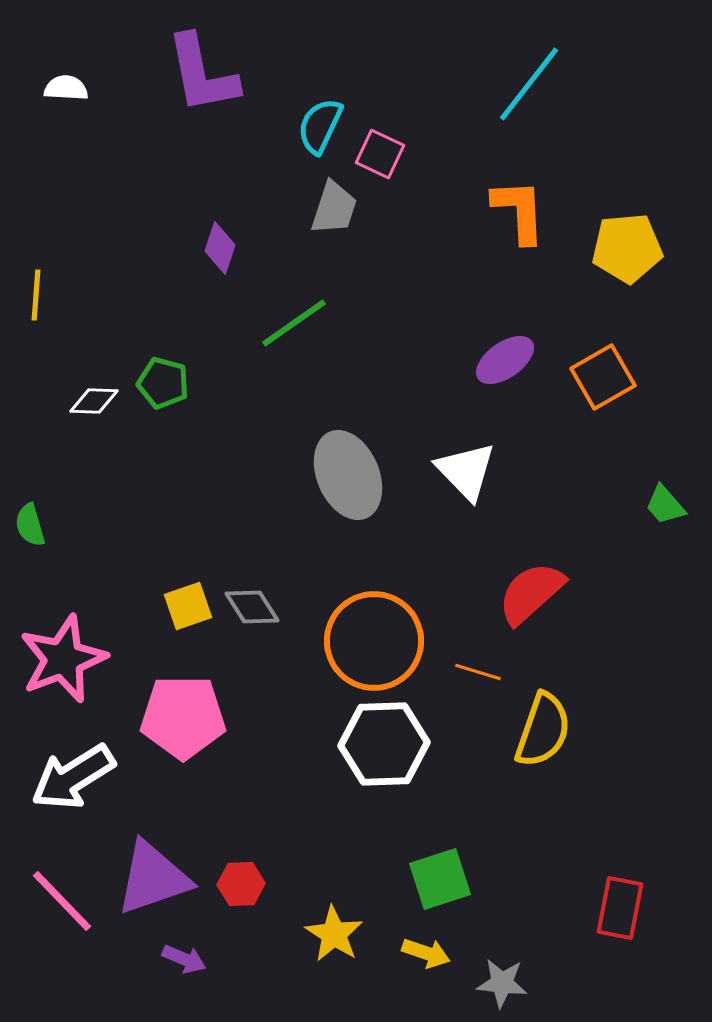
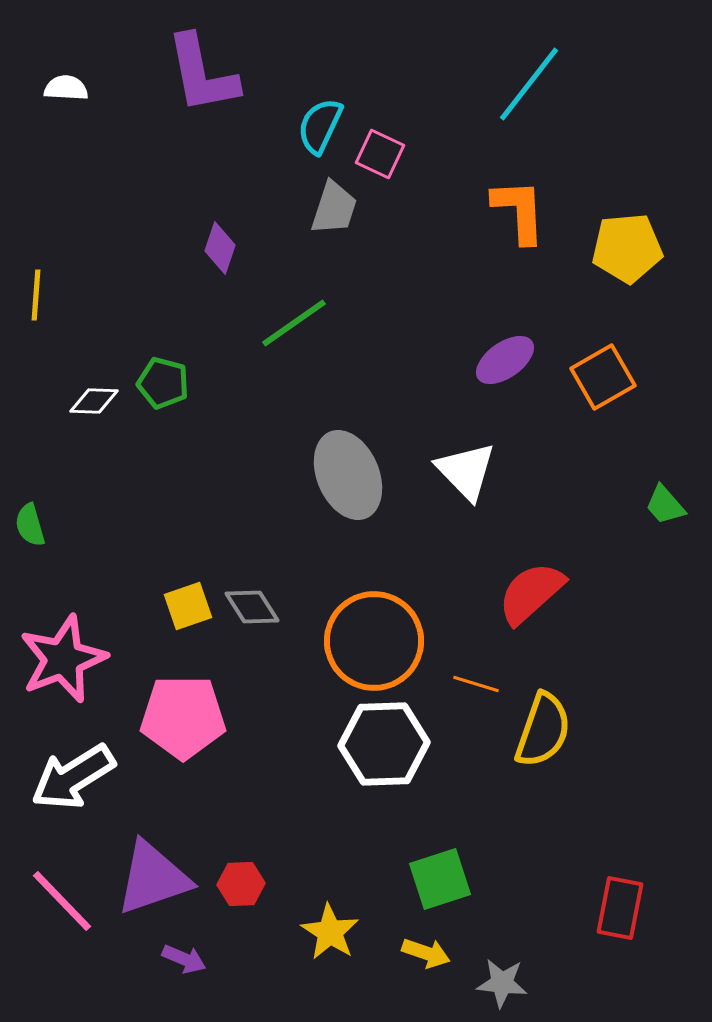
orange line: moved 2 px left, 12 px down
yellow star: moved 4 px left, 2 px up
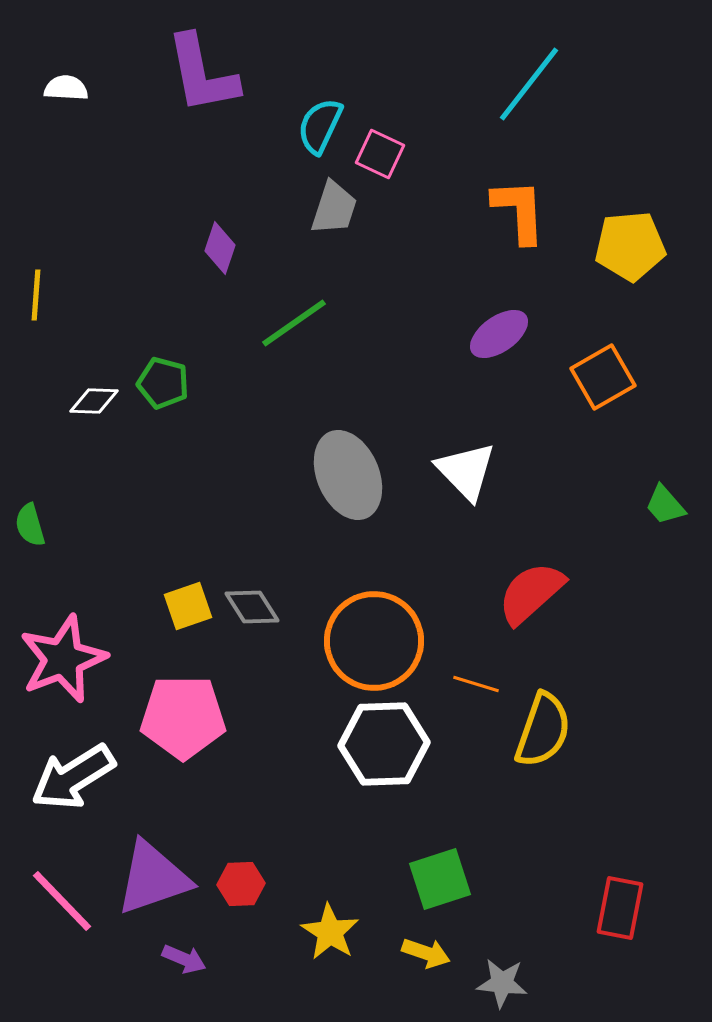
yellow pentagon: moved 3 px right, 2 px up
purple ellipse: moved 6 px left, 26 px up
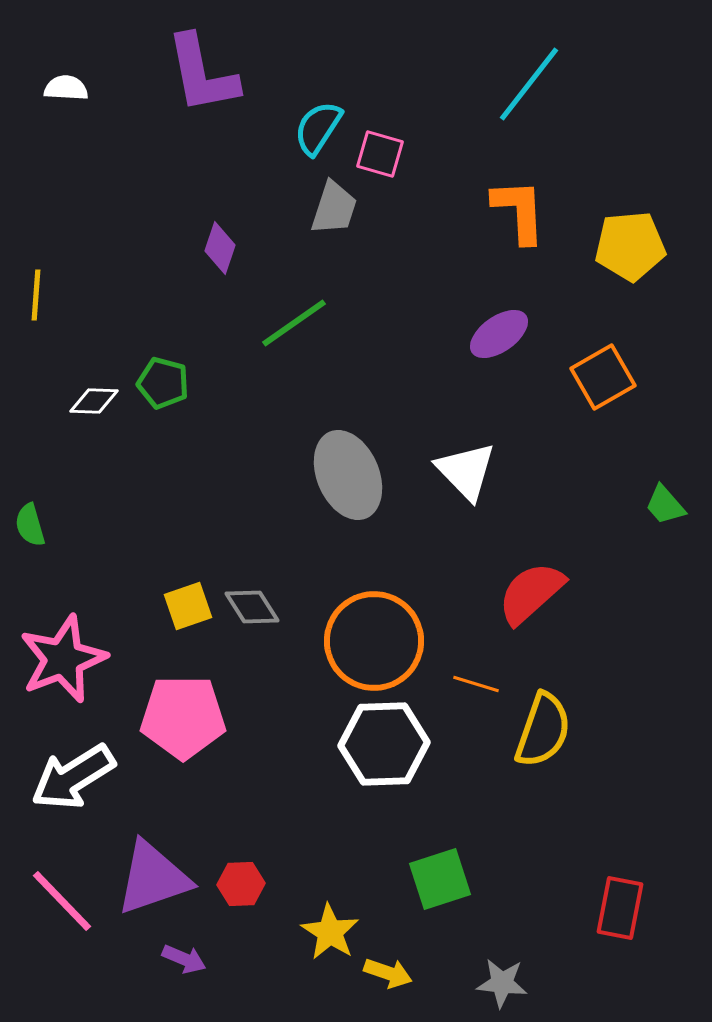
cyan semicircle: moved 2 px left, 2 px down; rotated 8 degrees clockwise
pink square: rotated 9 degrees counterclockwise
yellow arrow: moved 38 px left, 20 px down
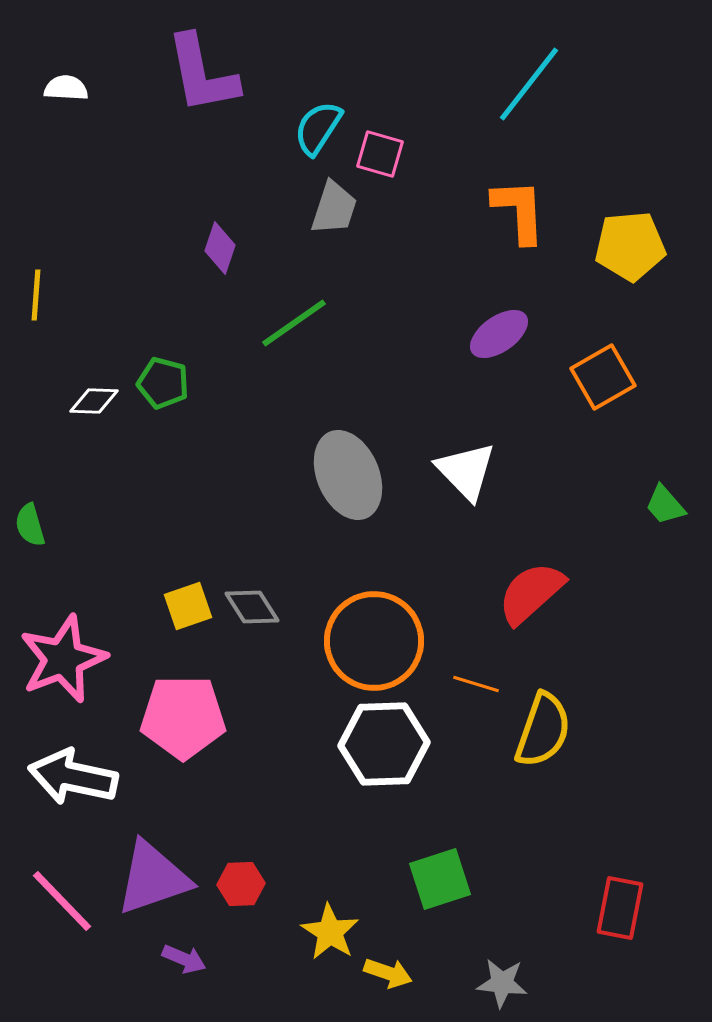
white arrow: rotated 44 degrees clockwise
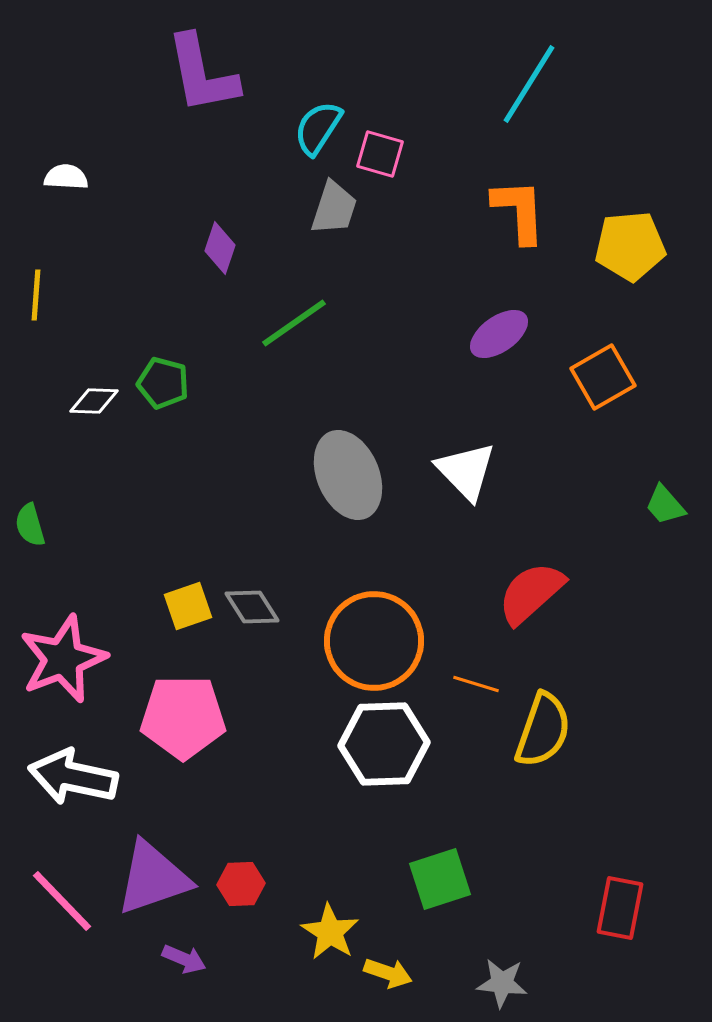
cyan line: rotated 6 degrees counterclockwise
white semicircle: moved 89 px down
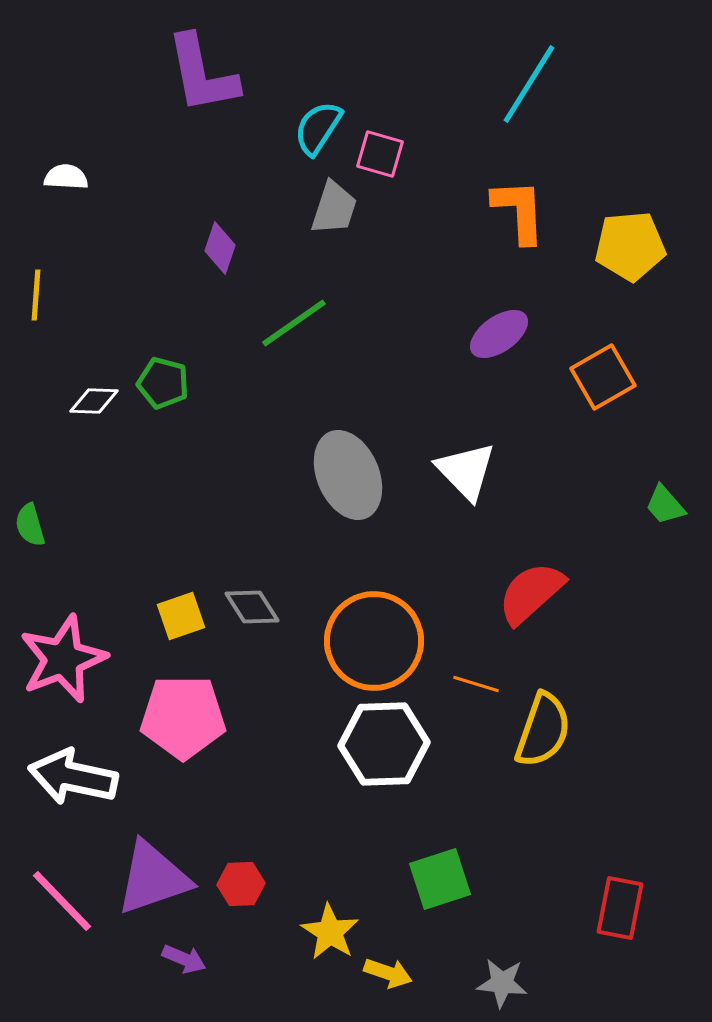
yellow square: moved 7 px left, 10 px down
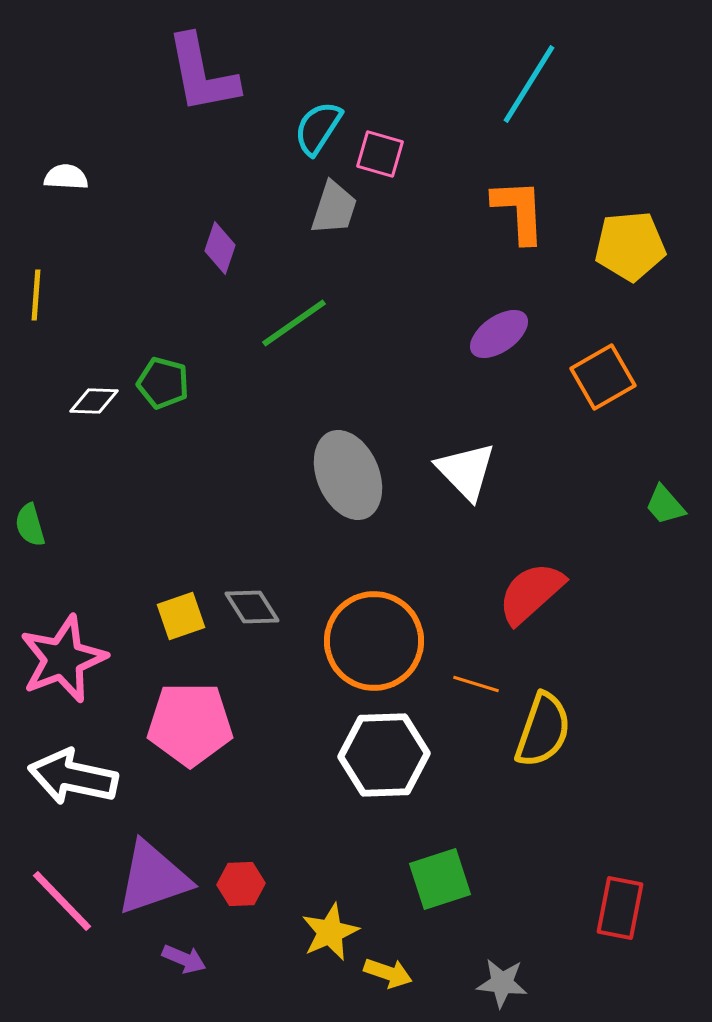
pink pentagon: moved 7 px right, 7 px down
white hexagon: moved 11 px down
yellow star: rotated 16 degrees clockwise
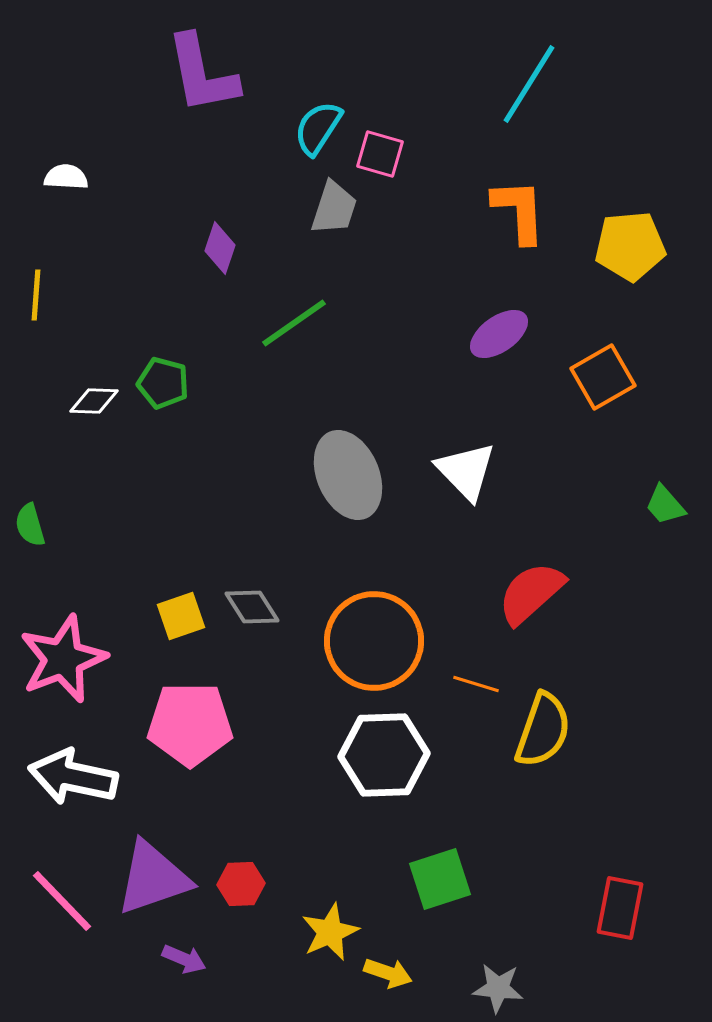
gray star: moved 4 px left, 5 px down
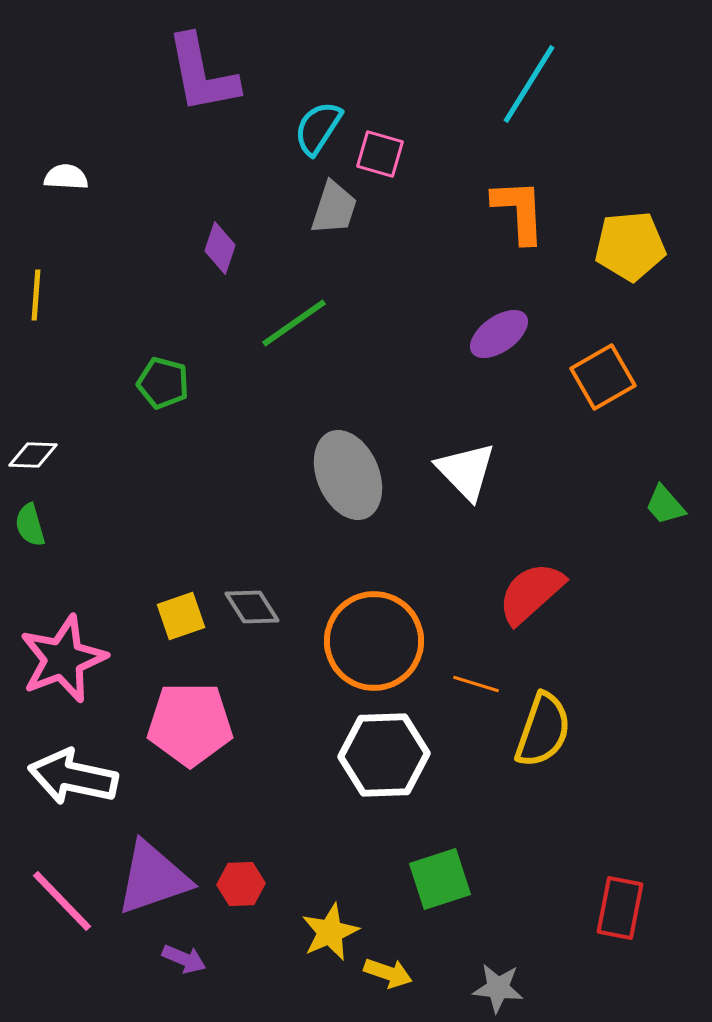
white diamond: moved 61 px left, 54 px down
